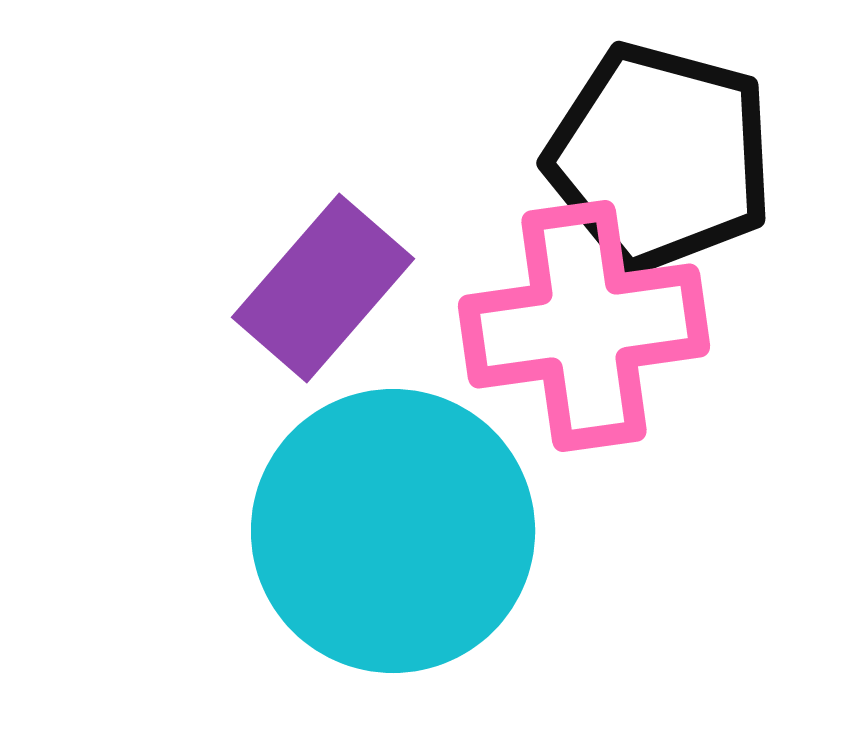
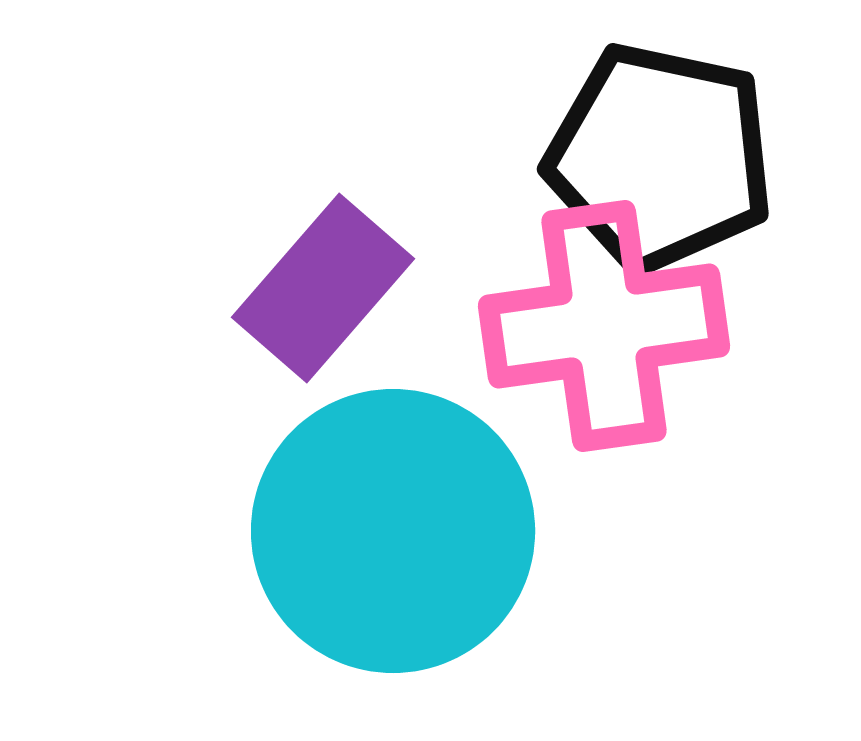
black pentagon: rotated 3 degrees counterclockwise
pink cross: moved 20 px right
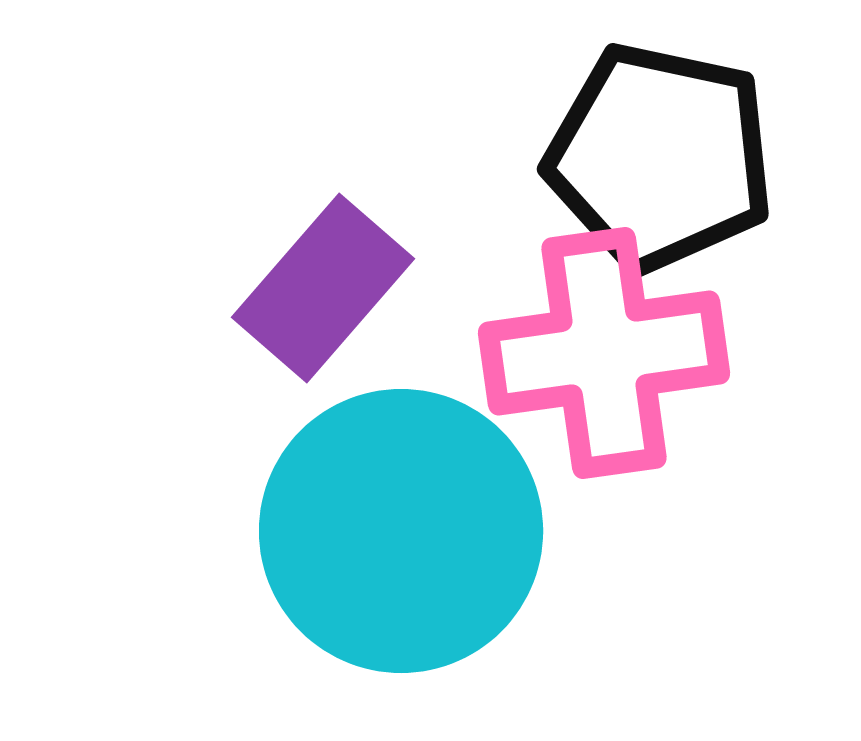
pink cross: moved 27 px down
cyan circle: moved 8 px right
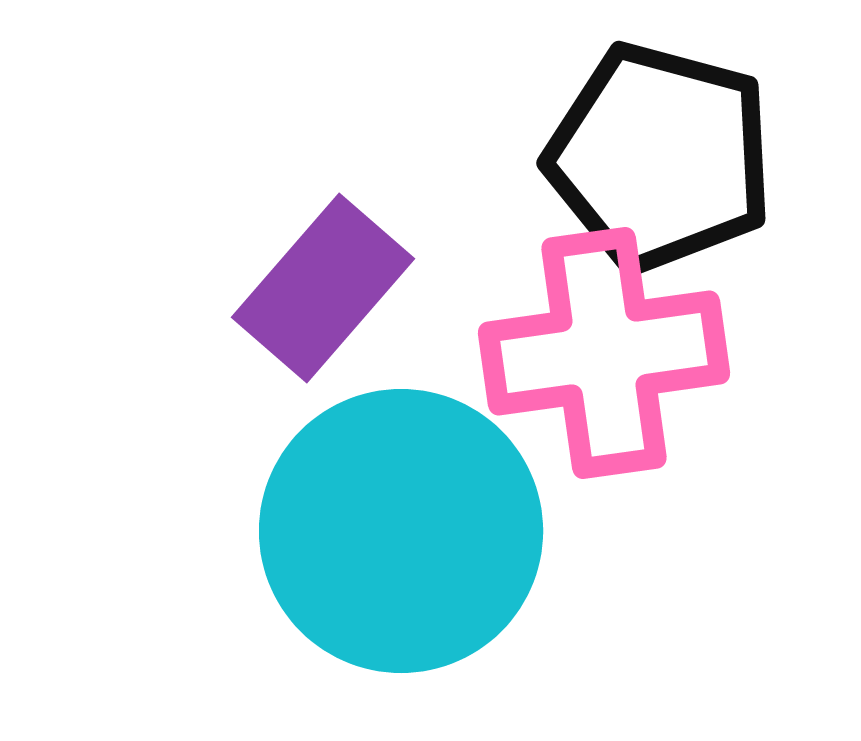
black pentagon: rotated 3 degrees clockwise
